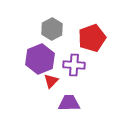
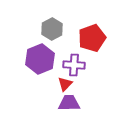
red triangle: moved 14 px right, 3 px down
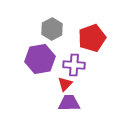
purple hexagon: rotated 12 degrees clockwise
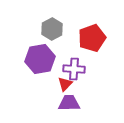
purple cross: moved 4 px down
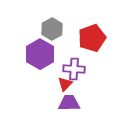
purple hexagon: moved 5 px up; rotated 20 degrees counterclockwise
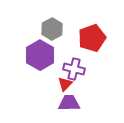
purple hexagon: moved 1 px down
purple cross: rotated 10 degrees clockwise
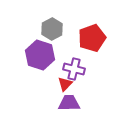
purple hexagon: rotated 12 degrees counterclockwise
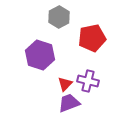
gray hexagon: moved 7 px right, 12 px up
red pentagon: rotated 8 degrees clockwise
purple cross: moved 14 px right, 12 px down
purple trapezoid: rotated 20 degrees counterclockwise
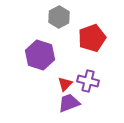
red pentagon: rotated 8 degrees counterclockwise
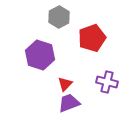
purple cross: moved 19 px right, 1 px down
